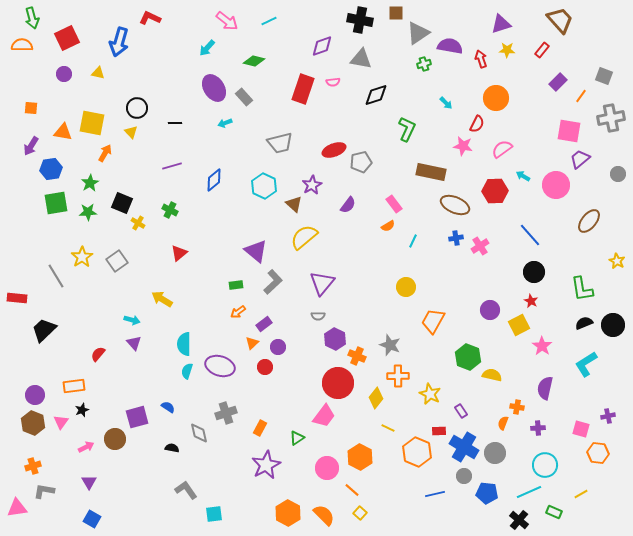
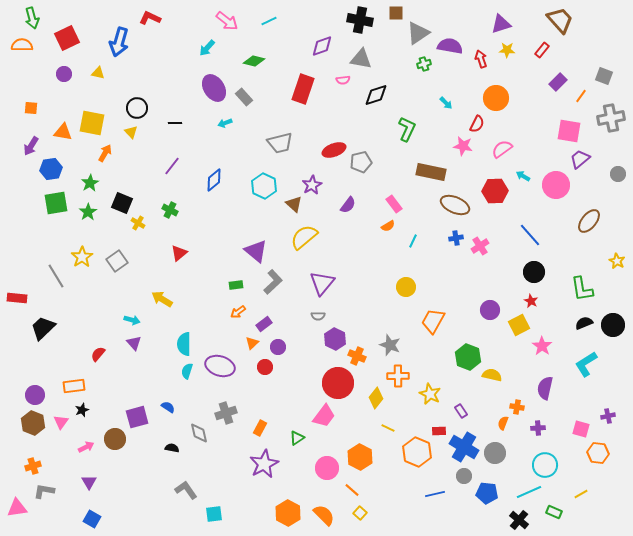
pink semicircle at (333, 82): moved 10 px right, 2 px up
purple line at (172, 166): rotated 36 degrees counterclockwise
green star at (88, 212): rotated 30 degrees counterclockwise
black trapezoid at (44, 330): moved 1 px left, 2 px up
purple star at (266, 465): moved 2 px left, 1 px up
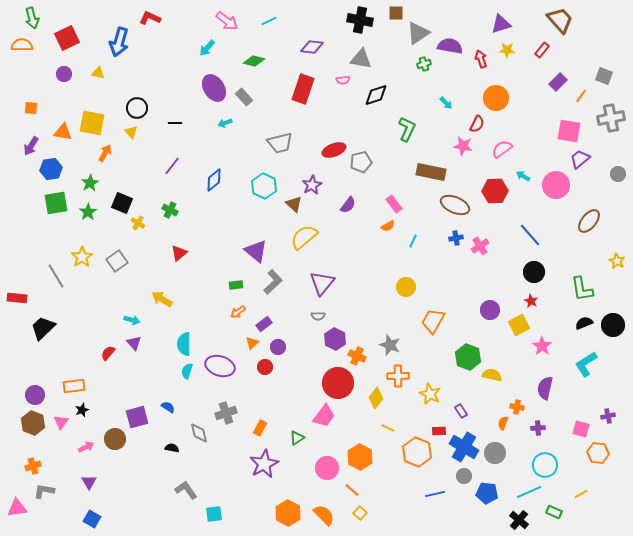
purple diamond at (322, 46): moved 10 px left, 1 px down; rotated 25 degrees clockwise
red semicircle at (98, 354): moved 10 px right, 1 px up
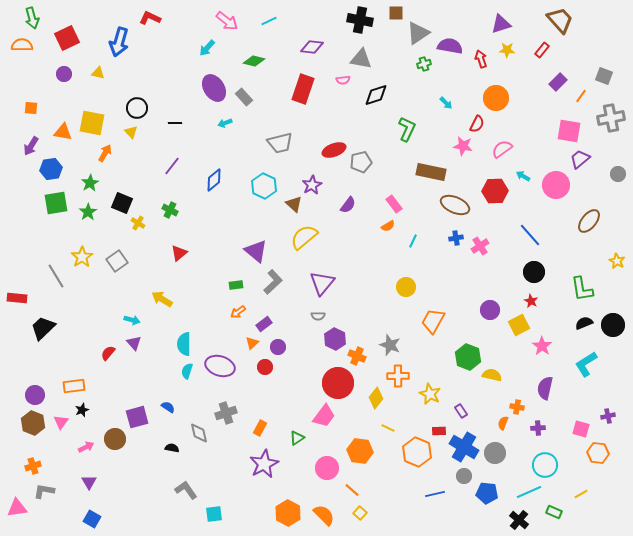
orange hexagon at (360, 457): moved 6 px up; rotated 20 degrees counterclockwise
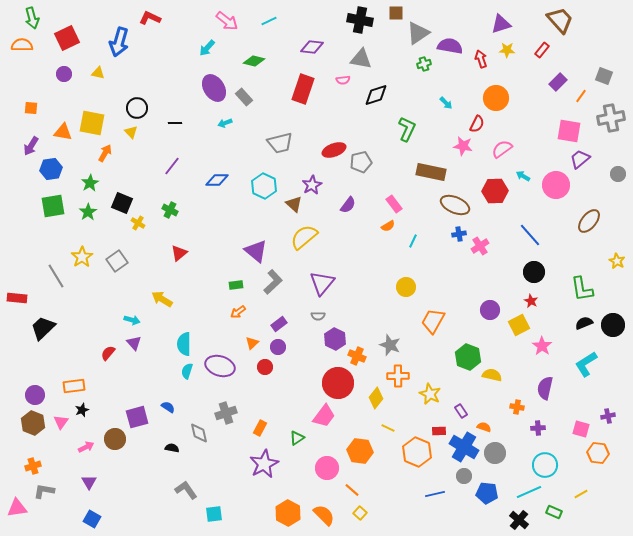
blue diamond at (214, 180): moved 3 px right; rotated 40 degrees clockwise
green square at (56, 203): moved 3 px left, 3 px down
blue cross at (456, 238): moved 3 px right, 4 px up
purple rectangle at (264, 324): moved 15 px right
orange semicircle at (503, 423): moved 19 px left, 4 px down; rotated 88 degrees clockwise
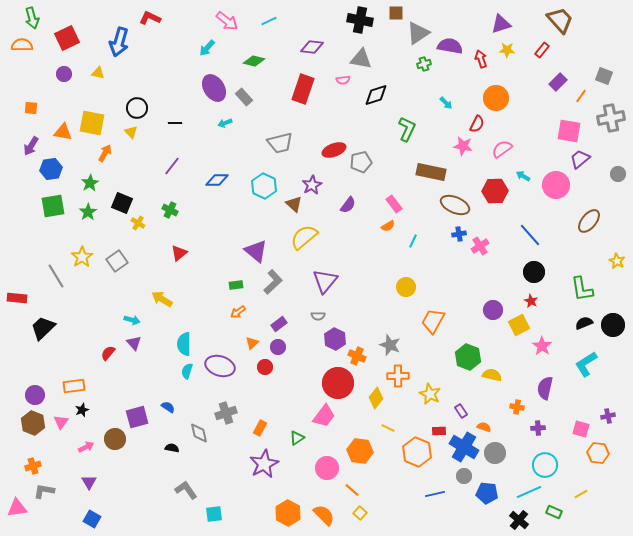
purple triangle at (322, 283): moved 3 px right, 2 px up
purple circle at (490, 310): moved 3 px right
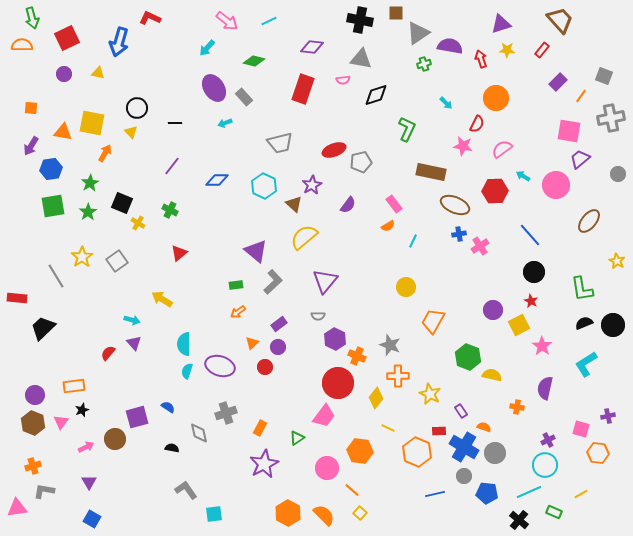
purple cross at (538, 428): moved 10 px right, 12 px down; rotated 24 degrees counterclockwise
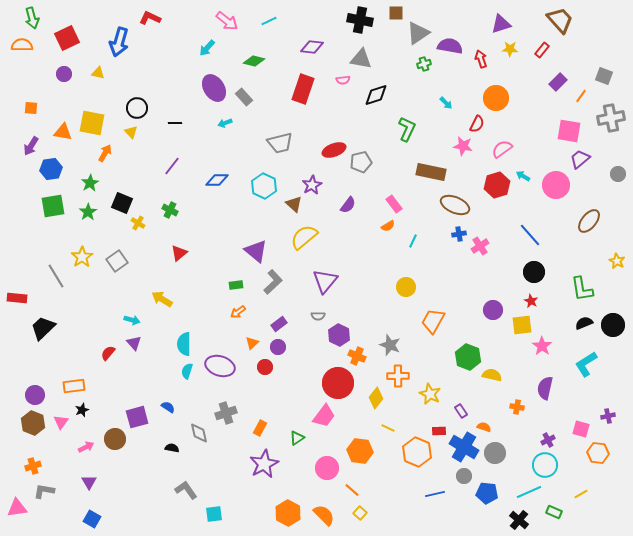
yellow star at (507, 50): moved 3 px right, 1 px up
red hexagon at (495, 191): moved 2 px right, 6 px up; rotated 15 degrees counterclockwise
yellow square at (519, 325): moved 3 px right; rotated 20 degrees clockwise
purple hexagon at (335, 339): moved 4 px right, 4 px up
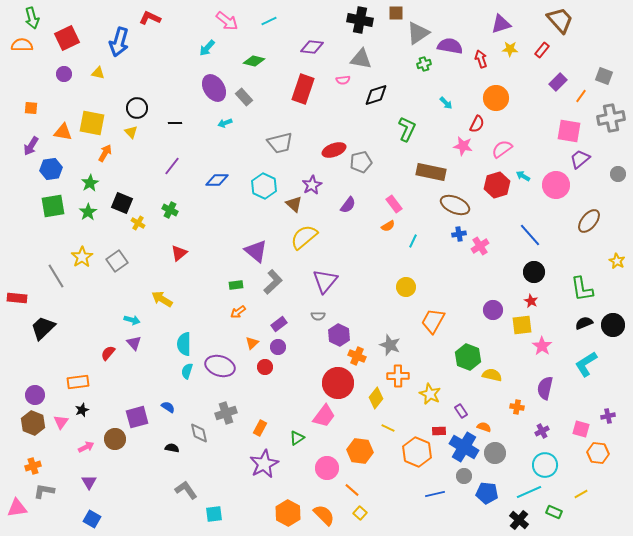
orange rectangle at (74, 386): moved 4 px right, 4 px up
purple cross at (548, 440): moved 6 px left, 9 px up
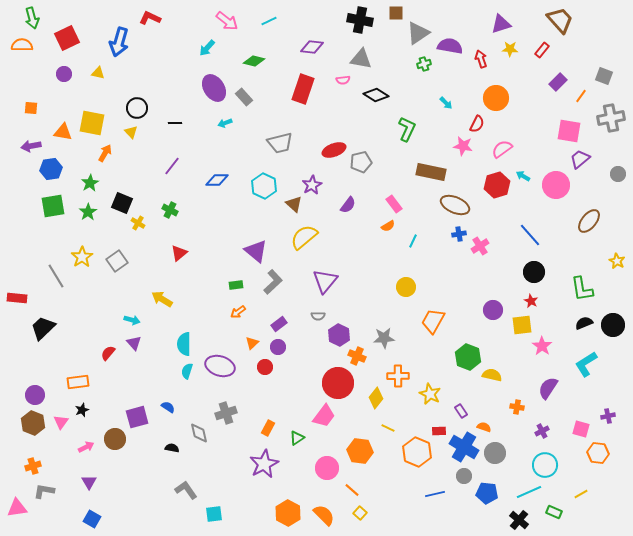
black diamond at (376, 95): rotated 50 degrees clockwise
purple arrow at (31, 146): rotated 48 degrees clockwise
gray star at (390, 345): moved 6 px left, 7 px up; rotated 25 degrees counterclockwise
purple semicircle at (545, 388): moved 3 px right; rotated 20 degrees clockwise
orange rectangle at (260, 428): moved 8 px right
